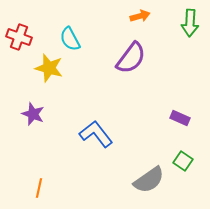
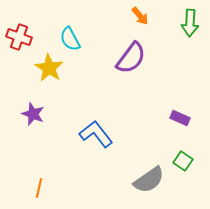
orange arrow: rotated 66 degrees clockwise
yellow star: rotated 16 degrees clockwise
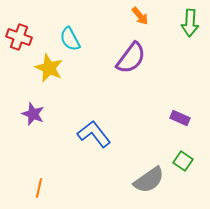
yellow star: rotated 8 degrees counterclockwise
blue L-shape: moved 2 px left
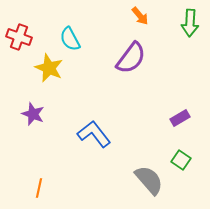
purple rectangle: rotated 54 degrees counterclockwise
green square: moved 2 px left, 1 px up
gray semicircle: rotated 96 degrees counterclockwise
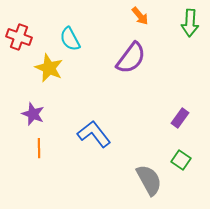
purple rectangle: rotated 24 degrees counterclockwise
gray semicircle: rotated 12 degrees clockwise
orange line: moved 40 px up; rotated 12 degrees counterclockwise
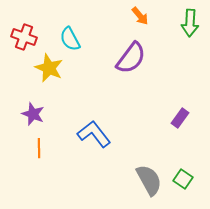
red cross: moved 5 px right
green square: moved 2 px right, 19 px down
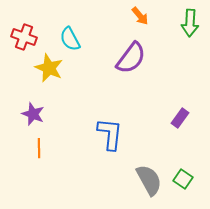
blue L-shape: moved 16 px right; rotated 44 degrees clockwise
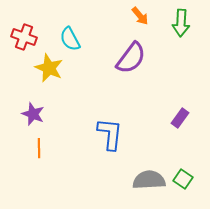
green arrow: moved 9 px left
gray semicircle: rotated 64 degrees counterclockwise
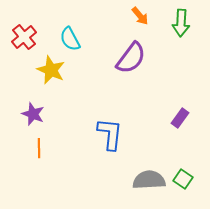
red cross: rotated 30 degrees clockwise
yellow star: moved 2 px right, 2 px down
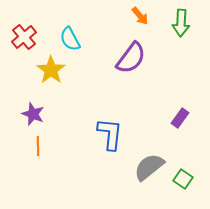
yellow star: rotated 12 degrees clockwise
orange line: moved 1 px left, 2 px up
gray semicircle: moved 13 px up; rotated 36 degrees counterclockwise
